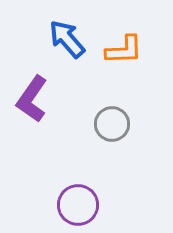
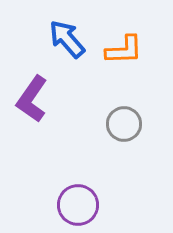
gray circle: moved 12 px right
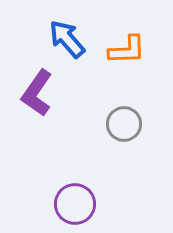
orange L-shape: moved 3 px right
purple L-shape: moved 5 px right, 6 px up
purple circle: moved 3 px left, 1 px up
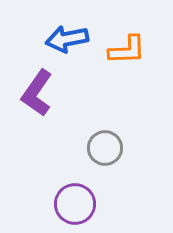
blue arrow: rotated 60 degrees counterclockwise
gray circle: moved 19 px left, 24 px down
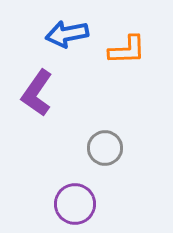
blue arrow: moved 5 px up
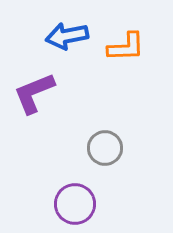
blue arrow: moved 2 px down
orange L-shape: moved 1 px left, 3 px up
purple L-shape: moved 3 px left; rotated 33 degrees clockwise
